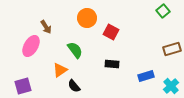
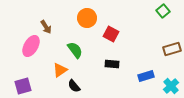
red square: moved 2 px down
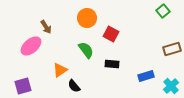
pink ellipse: rotated 20 degrees clockwise
green semicircle: moved 11 px right
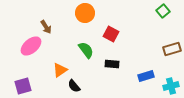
orange circle: moved 2 px left, 5 px up
cyan cross: rotated 28 degrees clockwise
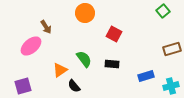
red square: moved 3 px right
green semicircle: moved 2 px left, 9 px down
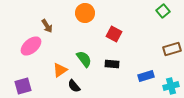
brown arrow: moved 1 px right, 1 px up
